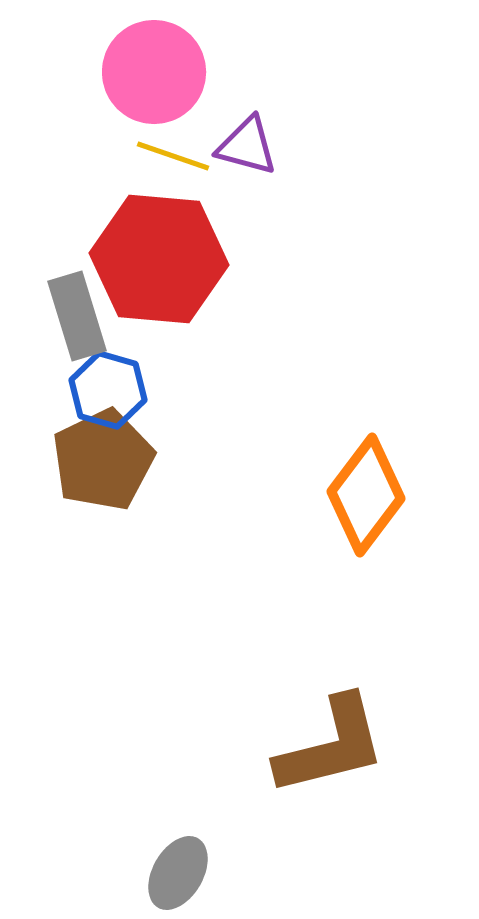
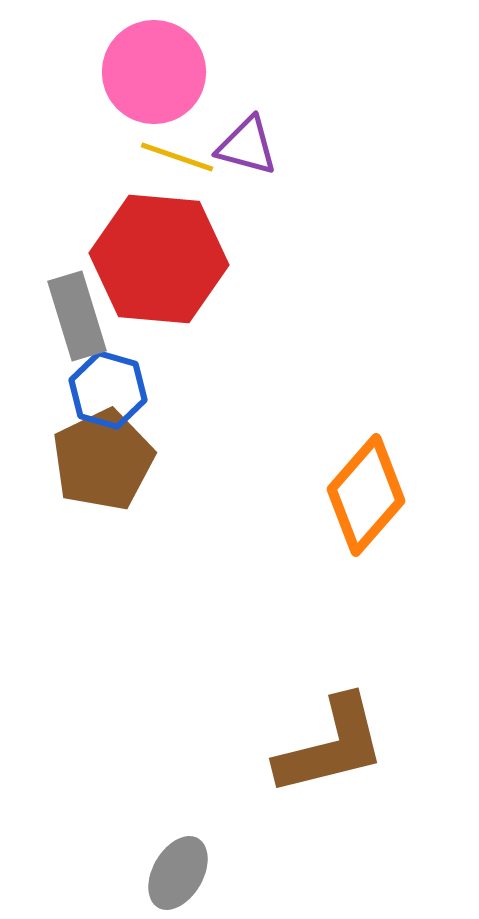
yellow line: moved 4 px right, 1 px down
orange diamond: rotated 4 degrees clockwise
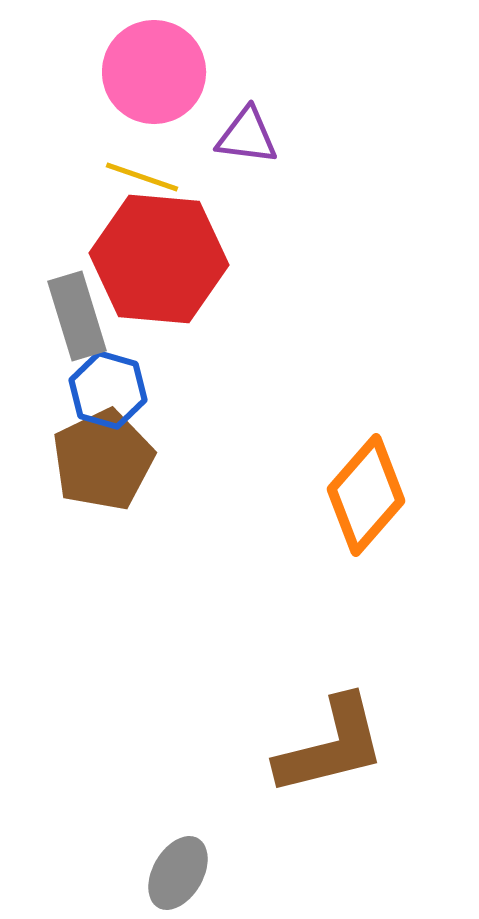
purple triangle: moved 10 px up; rotated 8 degrees counterclockwise
yellow line: moved 35 px left, 20 px down
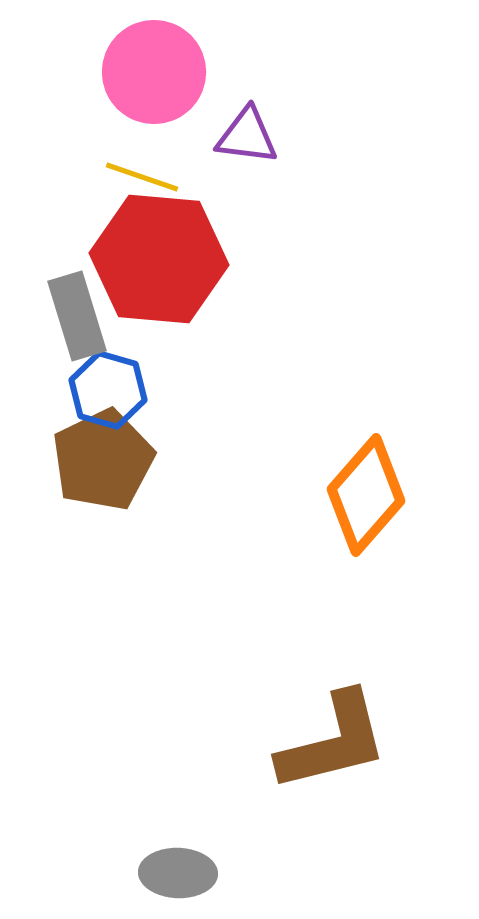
brown L-shape: moved 2 px right, 4 px up
gray ellipse: rotated 62 degrees clockwise
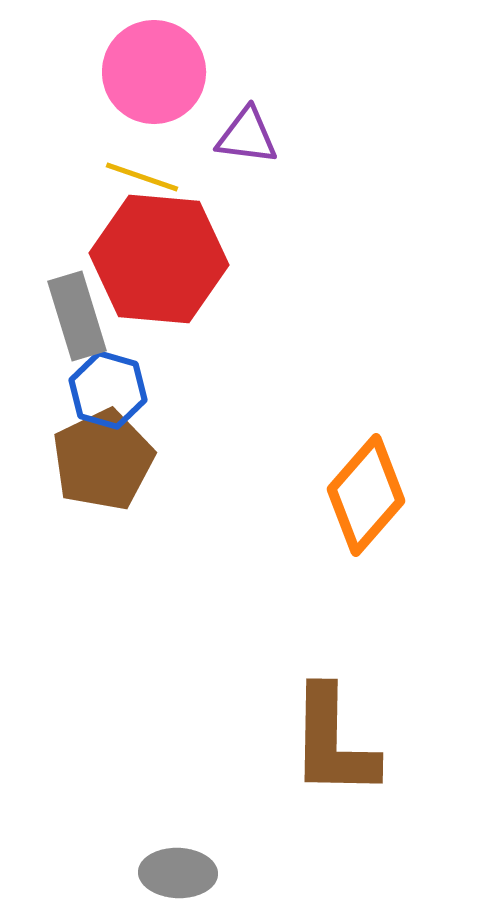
brown L-shape: rotated 105 degrees clockwise
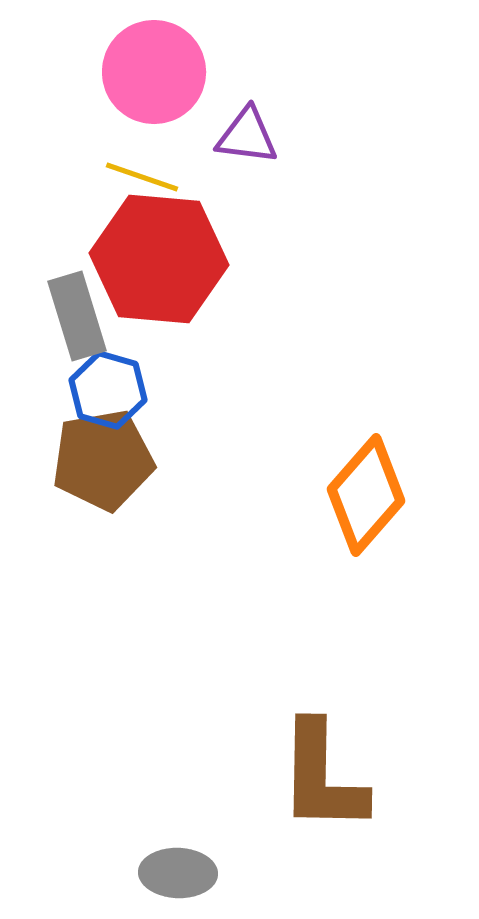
brown pentagon: rotated 16 degrees clockwise
brown L-shape: moved 11 px left, 35 px down
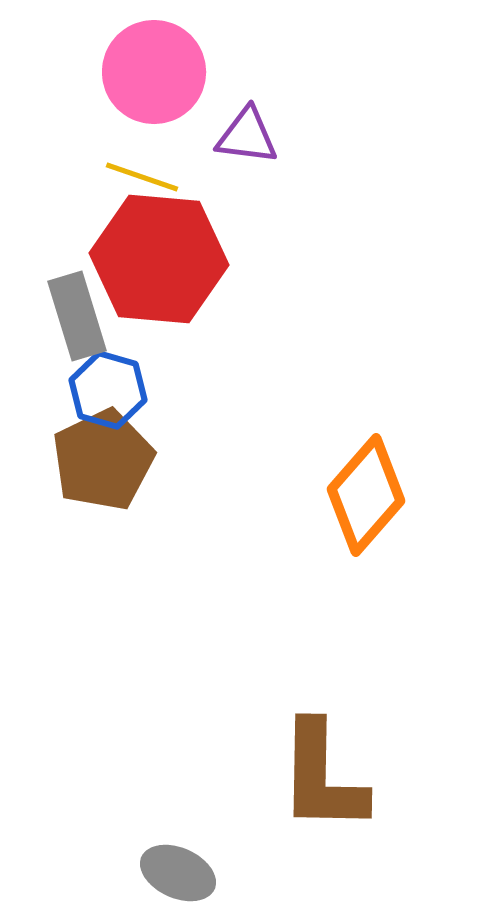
brown pentagon: rotated 16 degrees counterclockwise
gray ellipse: rotated 22 degrees clockwise
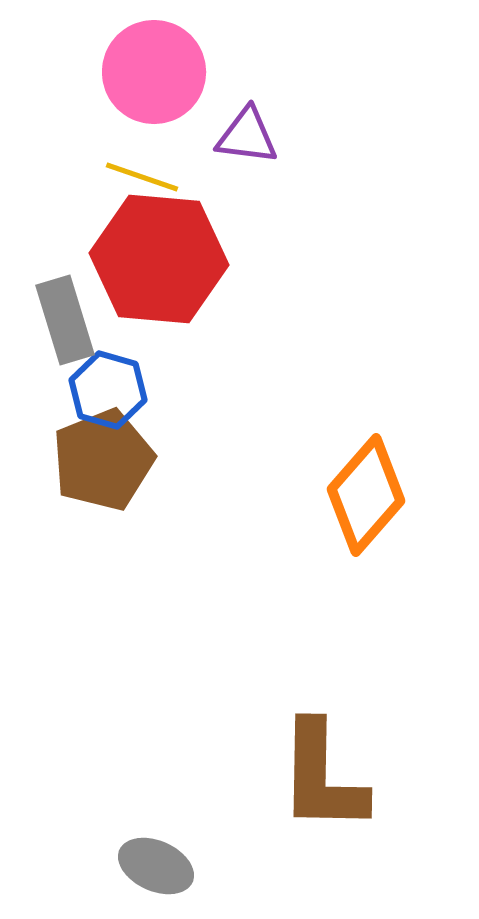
gray rectangle: moved 12 px left, 4 px down
brown pentagon: rotated 4 degrees clockwise
gray ellipse: moved 22 px left, 7 px up
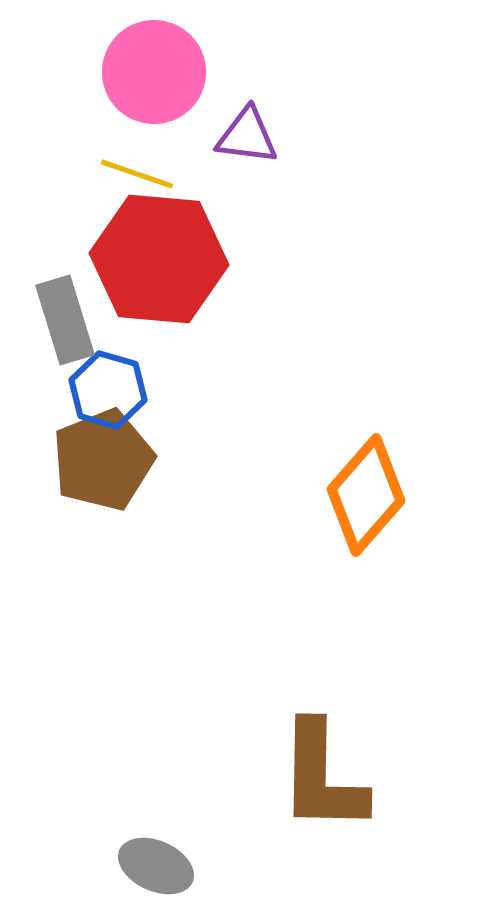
yellow line: moved 5 px left, 3 px up
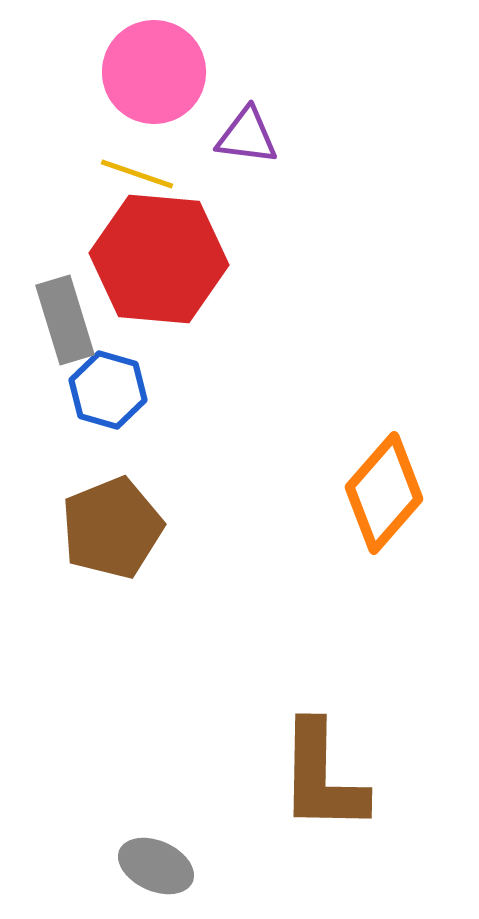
brown pentagon: moved 9 px right, 68 px down
orange diamond: moved 18 px right, 2 px up
